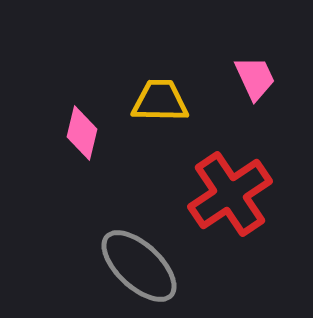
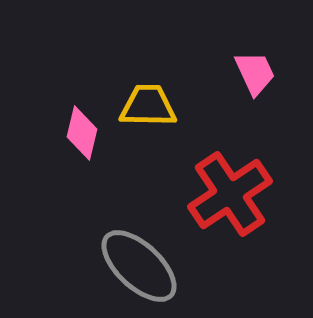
pink trapezoid: moved 5 px up
yellow trapezoid: moved 12 px left, 5 px down
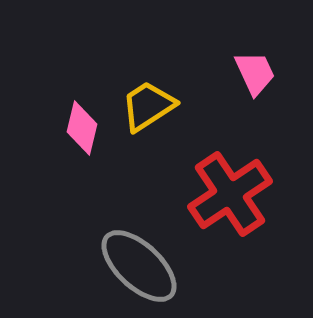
yellow trapezoid: rotated 34 degrees counterclockwise
pink diamond: moved 5 px up
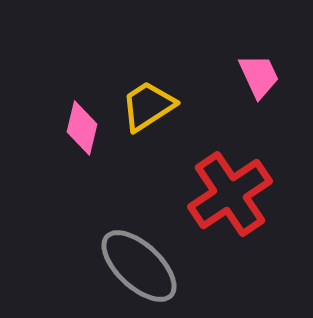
pink trapezoid: moved 4 px right, 3 px down
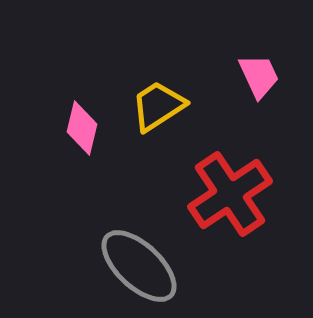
yellow trapezoid: moved 10 px right
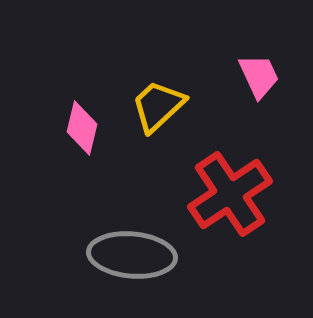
yellow trapezoid: rotated 10 degrees counterclockwise
gray ellipse: moved 7 px left, 11 px up; rotated 38 degrees counterclockwise
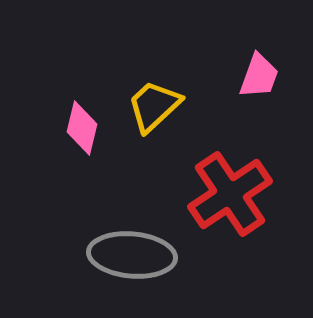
pink trapezoid: rotated 45 degrees clockwise
yellow trapezoid: moved 4 px left
